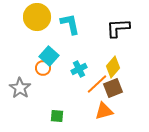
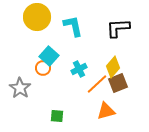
cyan L-shape: moved 3 px right, 2 px down
brown square: moved 5 px right, 5 px up
orange triangle: moved 2 px right
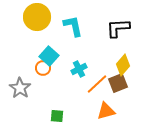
yellow diamond: moved 10 px right, 2 px up
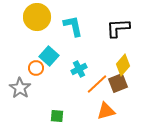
orange circle: moved 7 px left
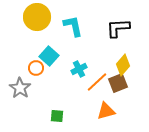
orange line: moved 2 px up
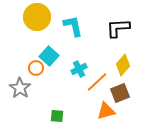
brown square: moved 2 px right, 10 px down
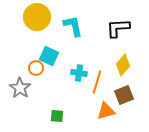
cyan square: rotated 18 degrees counterclockwise
cyan cross: moved 4 px down; rotated 35 degrees clockwise
orange line: rotated 30 degrees counterclockwise
brown square: moved 4 px right, 2 px down
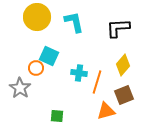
cyan L-shape: moved 1 px right, 4 px up
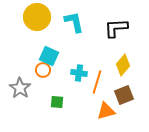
black L-shape: moved 2 px left
orange circle: moved 7 px right, 2 px down
green square: moved 14 px up
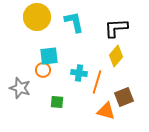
cyan square: rotated 30 degrees counterclockwise
yellow diamond: moved 7 px left, 9 px up
gray star: rotated 15 degrees counterclockwise
brown square: moved 2 px down
orange triangle: rotated 30 degrees clockwise
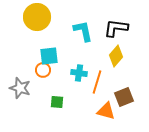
cyan L-shape: moved 9 px right, 9 px down
black L-shape: rotated 10 degrees clockwise
